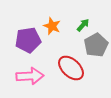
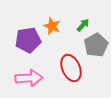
red ellipse: rotated 24 degrees clockwise
pink arrow: moved 1 px left, 2 px down
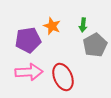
green arrow: rotated 144 degrees clockwise
gray pentagon: moved 1 px left
red ellipse: moved 8 px left, 9 px down
pink arrow: moved 6 px up
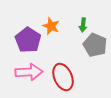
orange star: moved 1 px left
purple pentagon: rotated 30 degrees counterclockwise
gray pentagon: rotated 20 degrees counterclockwise
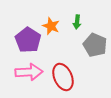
green arrow: moved 6 px left, 3 px up
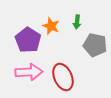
gray pentagon: rotated 10 degrees counterclockwise
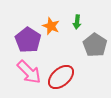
gray pentagon: rotated 20 degrees clockwise
pink arrow: rotated 48 degrees clockwise
red ellipse: moved 2 px left; rotated 72 degrees clockwise
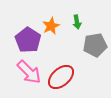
green arrow: rotated 16 degrees counterclockwise
orange star: rotated 24 degrees clockwise
gray pentagon: rotated 30 degrees clockwise
